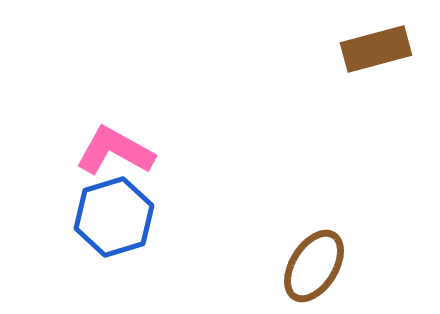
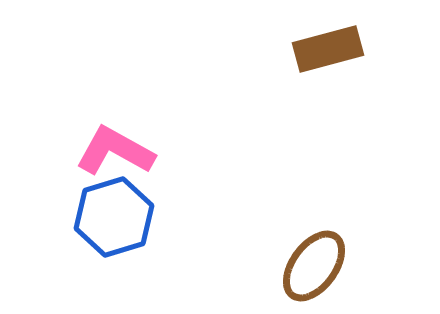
brown rectangle: moved 48 px left
brown ellipse: rotated 4 degrees clockwise
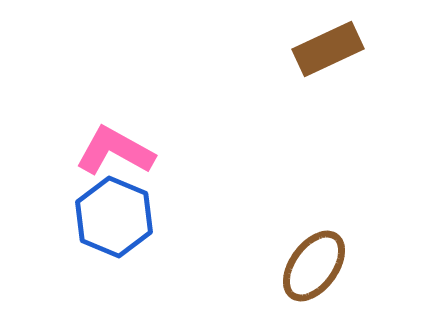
brown rectangle: rotated 10 degrees counterclockwise
blue hexagon: rotated 20 degrees counterclockwise
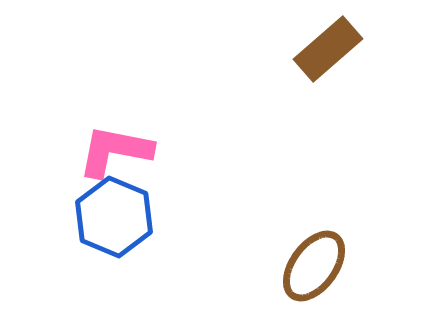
brown rectangle: rotated 16 degrees counterclockwise
pink L-shape: rotated 18 degrees counterclockwise
